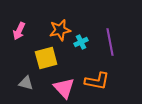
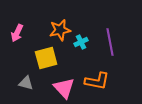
pink arrow: moved 2 px left, 2 px down
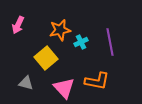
pink arrow: moved 1 px right, 8 px up
yellow square: rotated 25 degrees counterclockwise
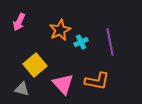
pink arrow: moved 1 px right, 3 px up
orange star: rotated 15 degrees counterclockwise
yellow square: moved 11 px left, 7 px down
gray triangle: moved 4 px left, 6 px down
pink triangle: moved 1 px left, 4 px up
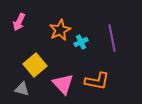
purple line: moved 2 px right, 4 px up
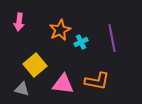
pink arrow: rotated 18 degrees counterclockwise
pink triangle: rotated 40 degrees counterclockwise
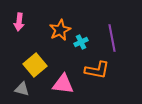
orange L-shape: moved 11 px up
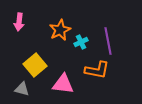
purple line: moved 4 px left, 3 px down
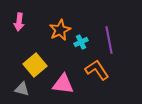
purple line: moved 1 px right, 1 px up
orange L-shape: rotated 135 degrees counterclockwise
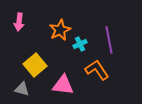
cyan cross: moved 1 px left, 2 px down
pink triangle: moved 1 px down
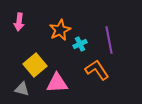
pink triangle: moved 6 px left, 2 px up; rotated 10 degrees counterclockwise
